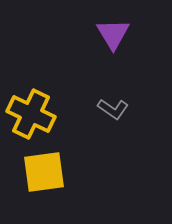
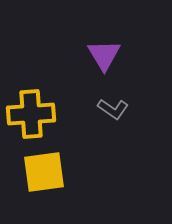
purple triangle: moved 9 px left, 21 px down
yellow cross: rotated 30 degrees counterclockwise
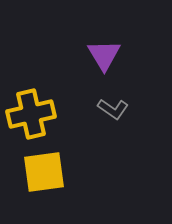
yellow cross: rotated 9 degrees counterclockwise
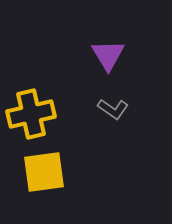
purple triangle: moved 4 px right
